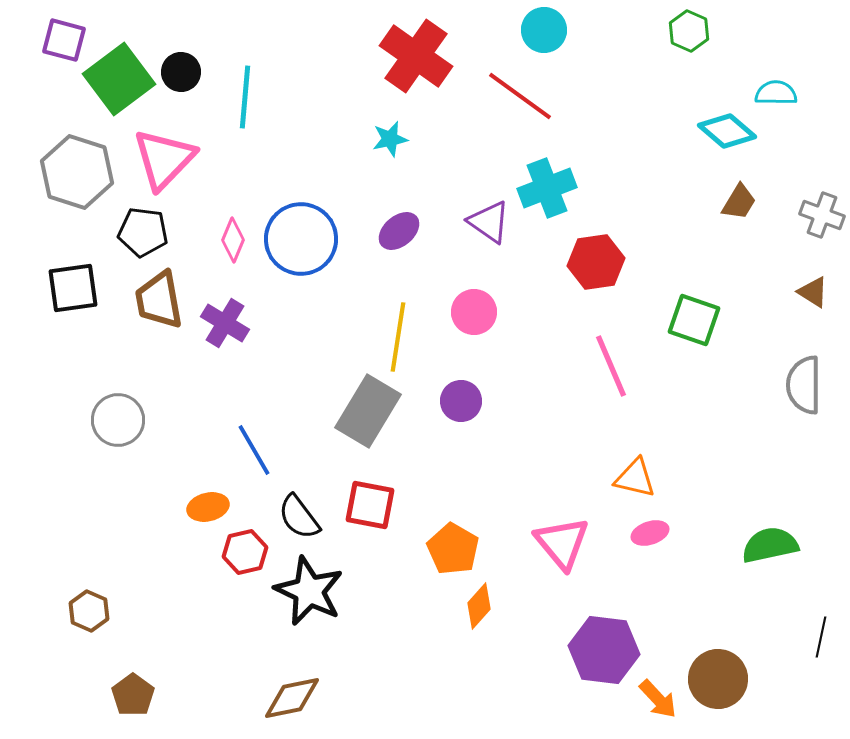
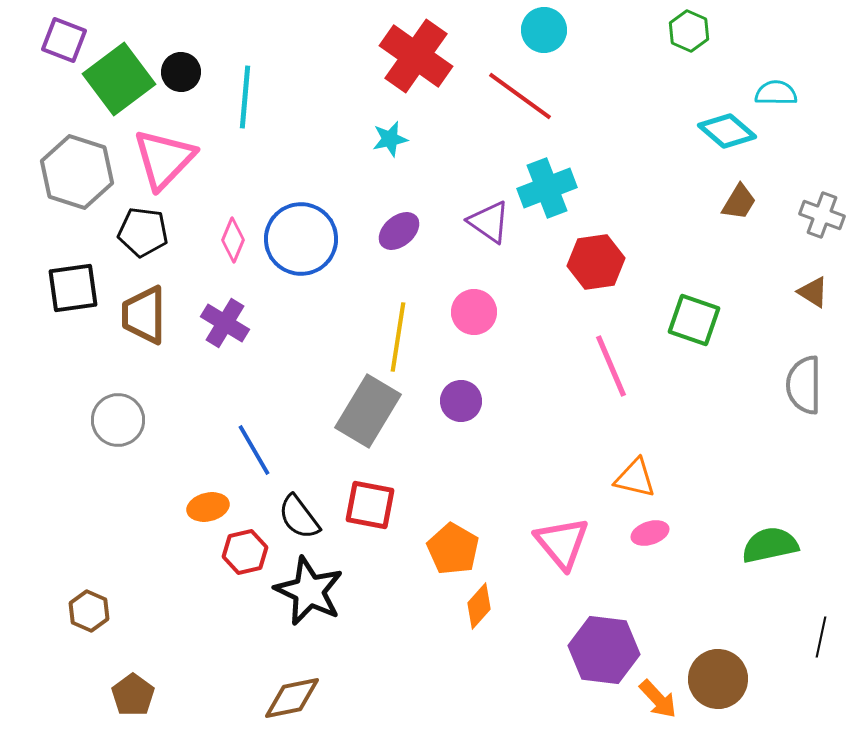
purple square at (64, 40): rotated 6 degrees clockwise
brown trapezoid at (159, 300): moved 15 px left, 15 px down; rotated 10 degrees clockwise
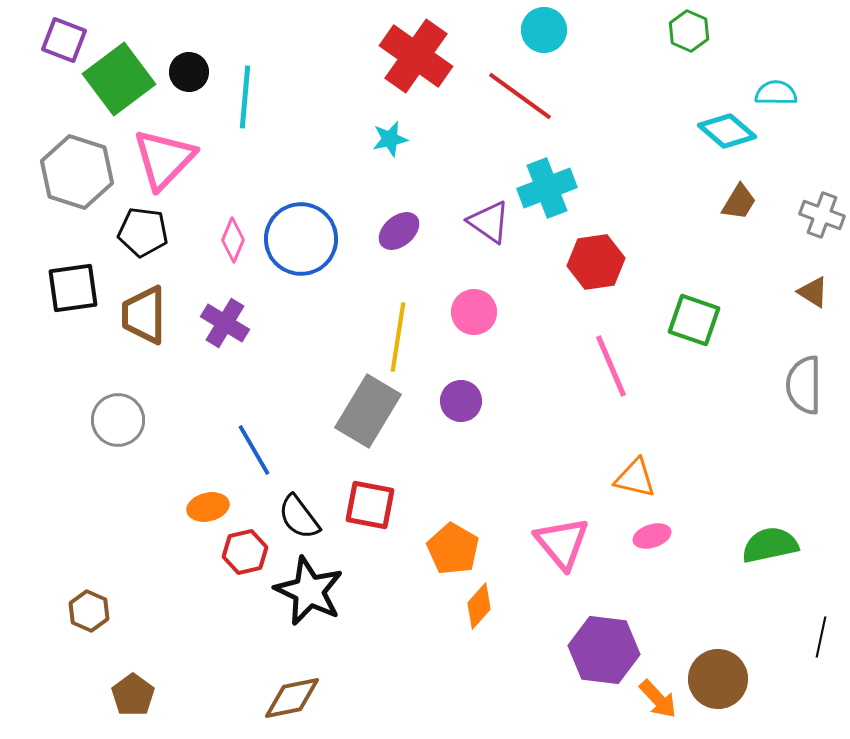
black circle at (181, 72): moved 8 px right
pink ellipse at (650, 533): moved 2 px right, 3 px down
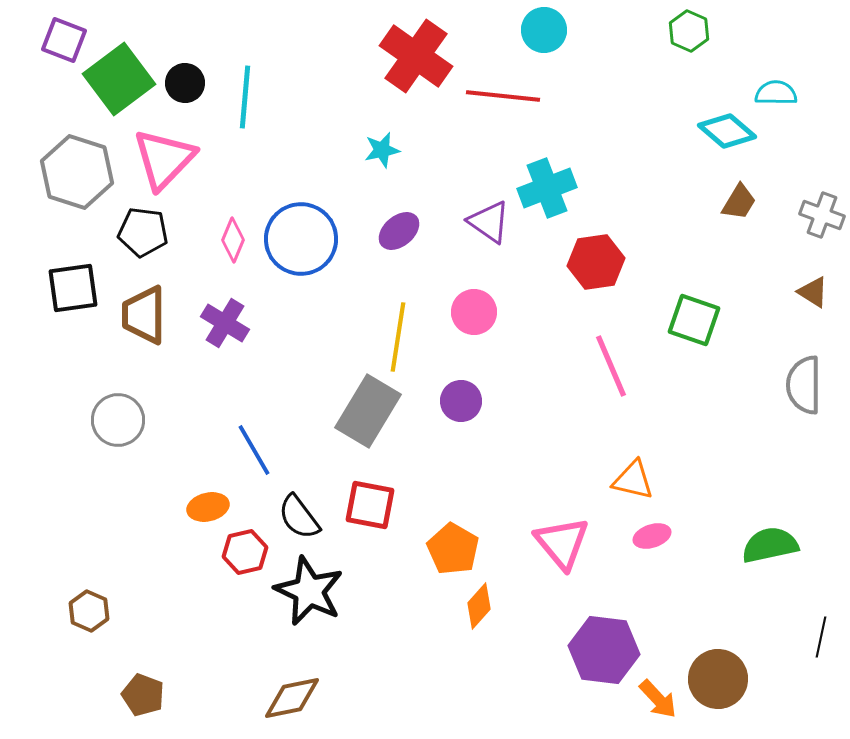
black circle at (189, 72): moved 4 px left, 11 px down
red line at (520, 96): moved 17 px left; rotated 30 degrees counterclockwise
cyan star at (390, 139): moved 8 px left, 11 px down
orange triangle at (635, 478): moved 2 px left, 2 px down
brown pentagon at (133, 695): moved 10 px right; rotated 15 degrees counterclockwise
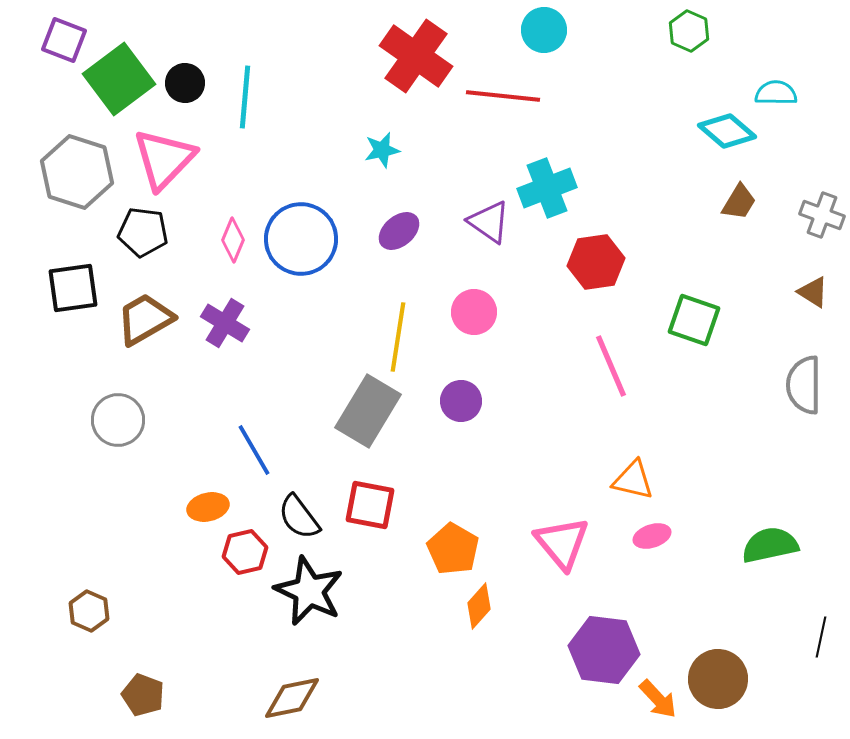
brown trapezoid at (144, 315): moved 1 px right, 4 px down; rotated 60 degrees clockwise
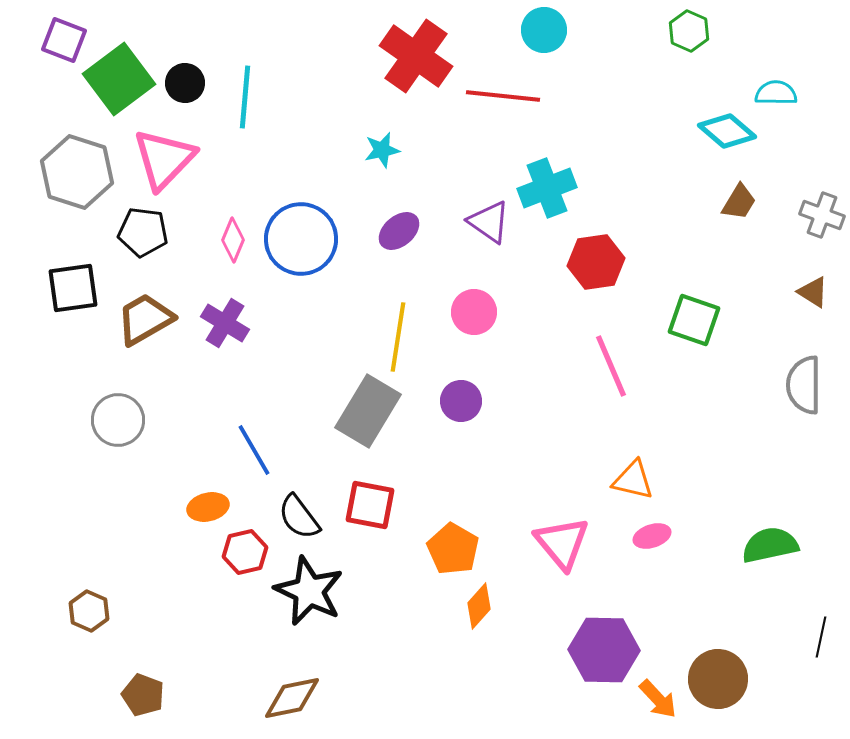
purple hexagon at (604, 650): rotated 6 degrees counterclockwise
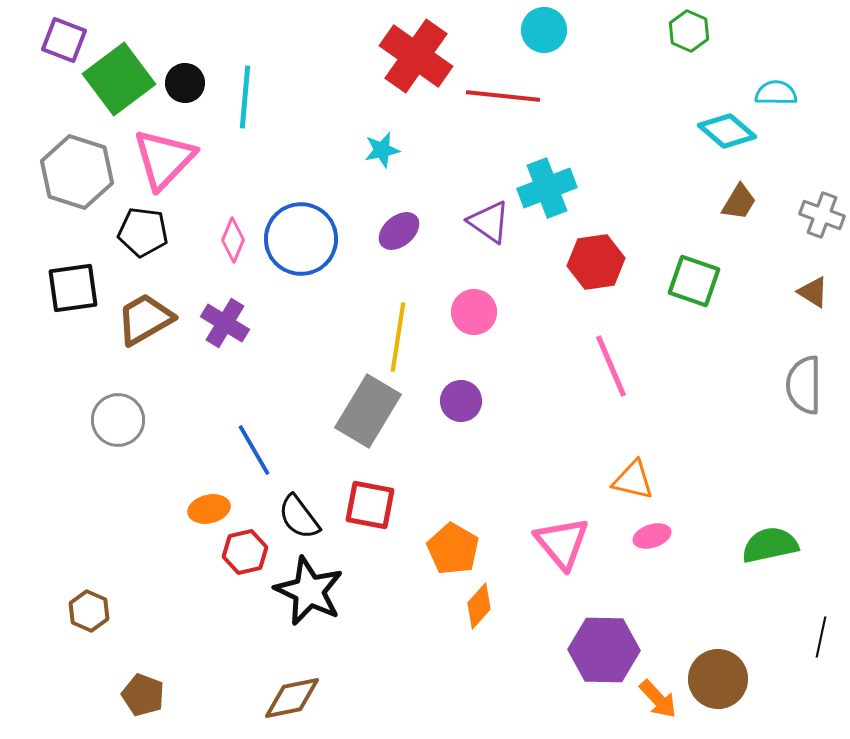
green square at (694, 320): moved 39 px up
orange ellipse at (208, 507): moved 1 px right, 2 px down
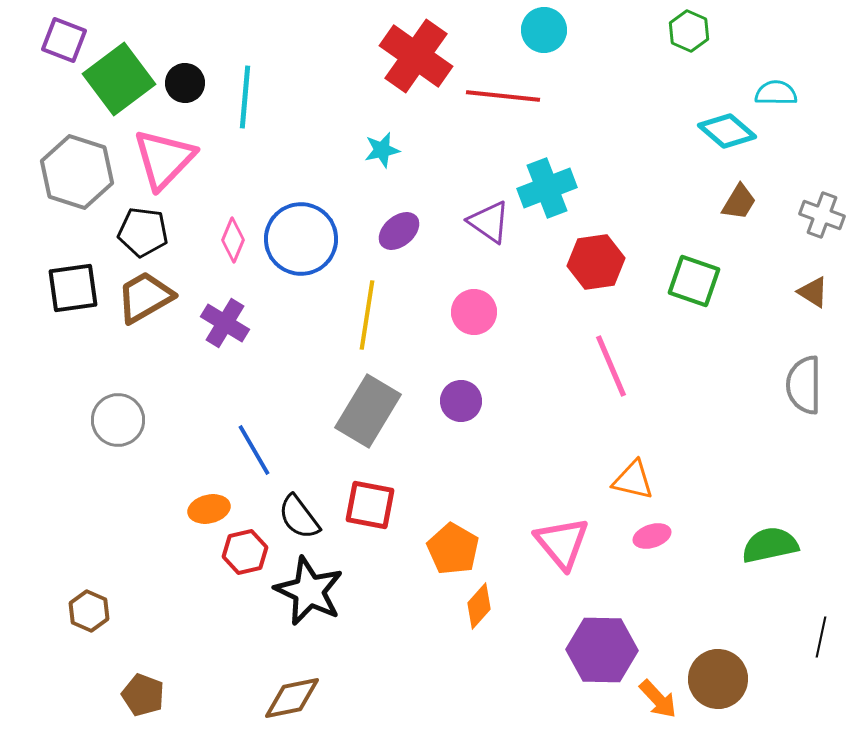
brown trapezoid at (145, 319): moved 22 px up
yellow line at (398, 337): moved 31 px left, 22 px up
purple hexagon at (604, 650): moved 2 px left
